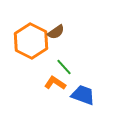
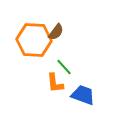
brown semicircle: rotated 18 degrees counterclockwise
orange hexagon: moved 3 px right, 1 px up; rotated 24 degrees counterclockwise
orange L-shape: rotated 130 degrees counterclockwise
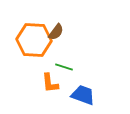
green line: rotated 30 degrees counterclockwise
orange L-shape: moved 5 px left
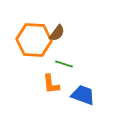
brown semicircle: moved 1 px right, 1 px down
green line: moved 3 px up
orange L-shape: moved 1 px right, 1 px down
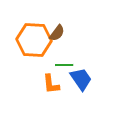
green line: moved 1 px down; rotated 18 degrees counterclockwise
blue trapezoid: moved 2 px left, 16 px up; rotated 35 degrees clockwise
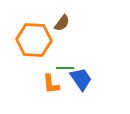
brown semicircle: moved 5 px right, 10 px up
green line: moved 1 px right, 3 px down
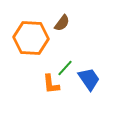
orange hexagon: moved 3 px left, 2 px up
green line: rotated 48 degrees counterclockwise
blue trapezoid: moved 8 px right
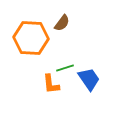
green line: rotated 30 degrees clockwise
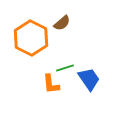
brown semicircle: rotated 12 degrees clockwise
orange hexagon: rotated 24 degrees clockwise
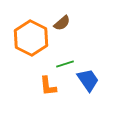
green line: moved 4 px up
blue trapezoid: moved 1 px left, 1 px down
orange L-shape: moved 3 px left, 2 px down
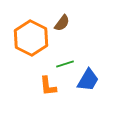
brown semicircle: rotated 12 degrees counterclockwise
blue trapezoid: rotated 65 degrees clockwise
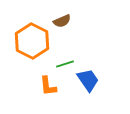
brown semicircle: moved 2 px up; rotated 30 degrees clockwise
orange hexagon: moved 1 px right, 3 px down
blue trapezoid: rotated 65 degrees counterclockwise
